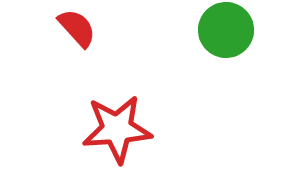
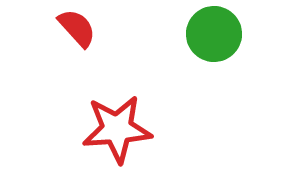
green circle: moved 12 px left, 4 px down
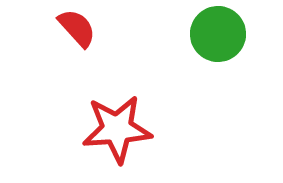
green circle: moved 4 px right
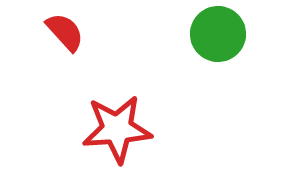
red semicircle: moved 12 px left, 4 px down
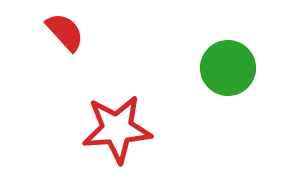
green circle: moved 10 px right, 34 px down
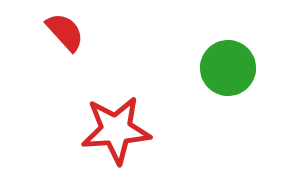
red star: moved 1 px left, 1 px down
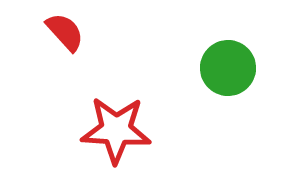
red star: rotated 8 degrees clockwise
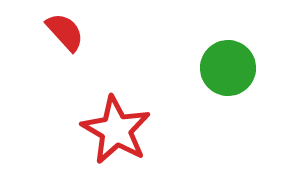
red star: rotated 26 degrees clockwise
